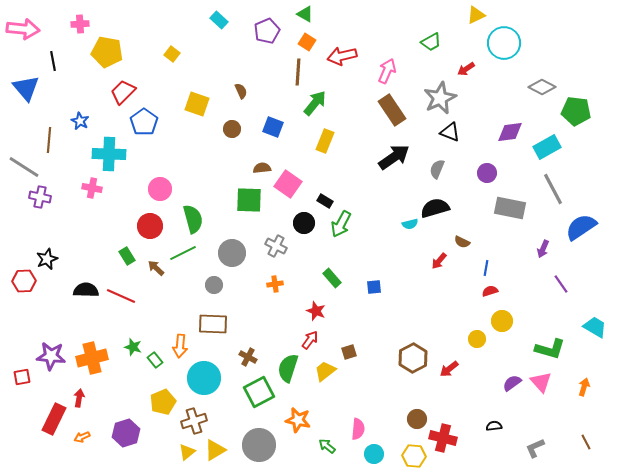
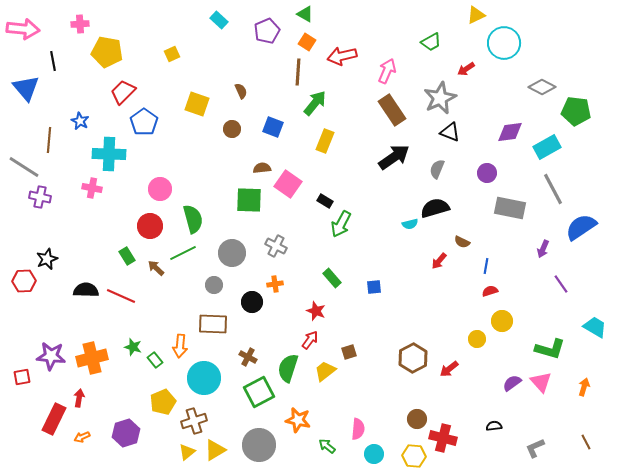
yellow square at (172, 54): rotated 28 degrees clockwise
black circle at (304, 223): moved 52 px left, 79 px down
blue line at (486, 268): moved 2 px up
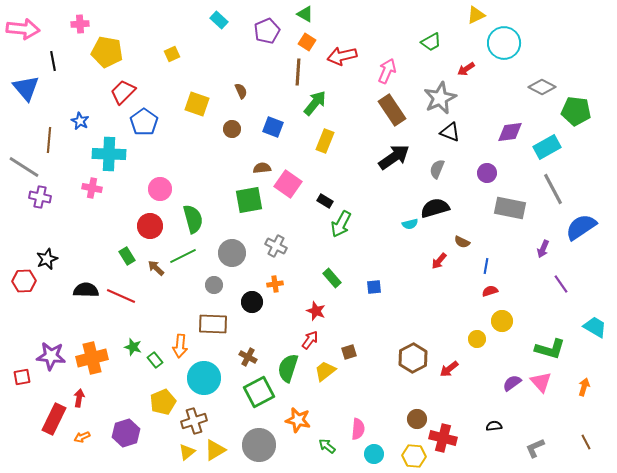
green square at (249, 200): rotated 12 degrees counterclockwise
green line at (183, 253): moved 3 px down
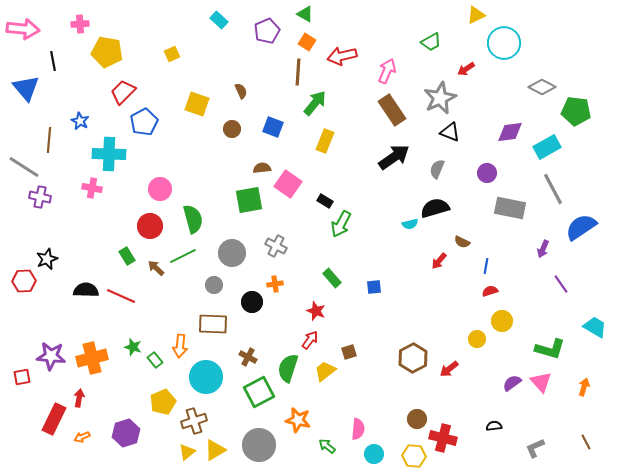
blue pentagon at (144, 122): rotated 8 degrees clockwise
cyan circle at (204, 378): moved 2 px right, 1 px up
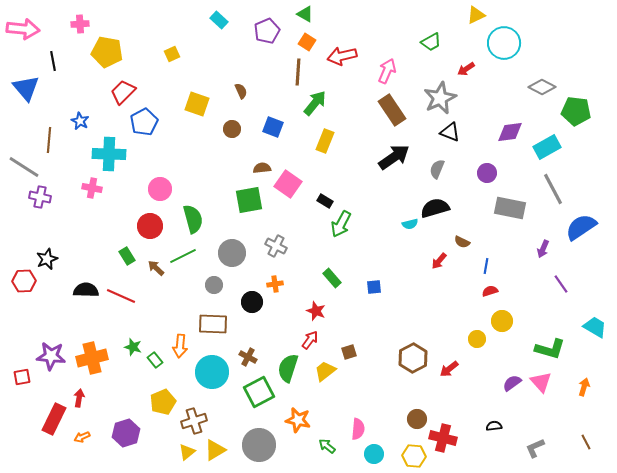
cyan circle at (206, 377): moved 6 px right, 5 px up
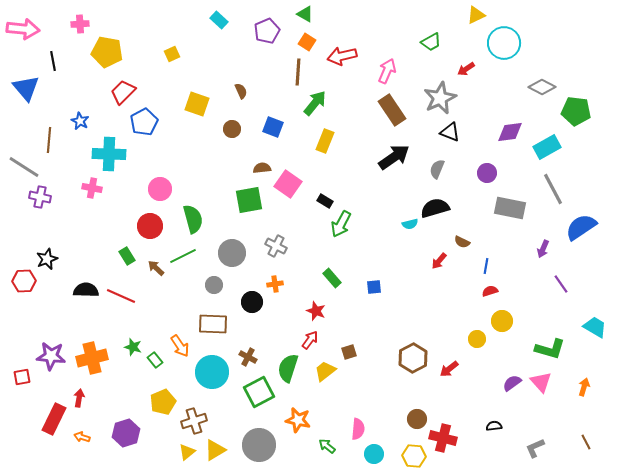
orange arrow at (180, 346): rotated 40 degrees counterclockwise
orange arrow at (82, 437): rotated 42 degrees clockwise
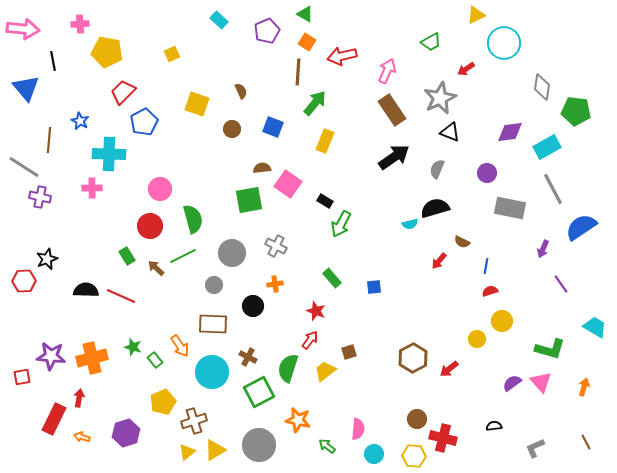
gray diamond at (542, 87): rotated 72 degrees clockwise
pink cross at (92, 188): rotated 12 degrees counterclockwise
black circle at (252, 302): moved 1 px right, 4 px down
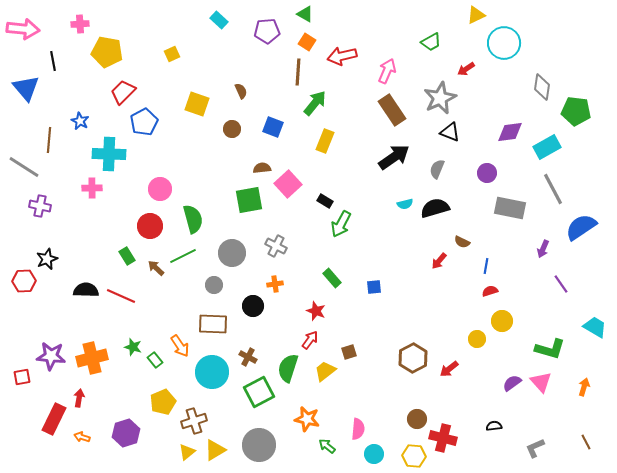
purple pentagon at (267, 31): rotated 20 degrees clockwise
pink square at (288, 184): rotated 12 degrees clockwise
purple cross at (40, 197): moved 9 px down
cyan semicircle at (410, 224): moved 5 px left, 20 px up
orange star at (298, 420): moved 9 px right, 1 px up
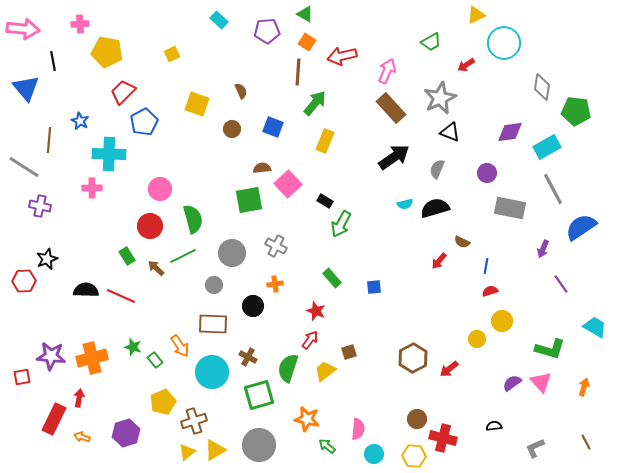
red arrow at (466, 69): moved 4 px up
brown rectangle at (392, 110): moved 1 px left, 2 px up; rotated 8 degrees counterclockwise
green square at (259, 392): moved 3 px down; rotated 12 degrees clockwise
